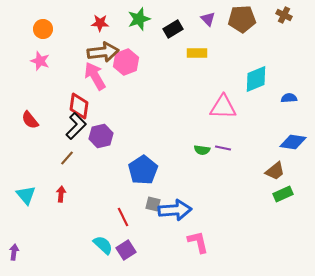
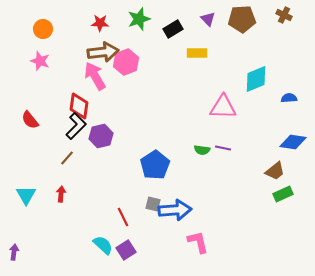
blue pentagon: moved 12 px right, 5 px up
cyan triangle: rotated 10 degrees clockwise
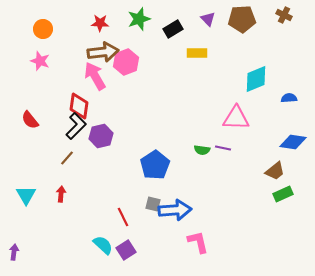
pink triangle: moved 13 px right, 11 px down
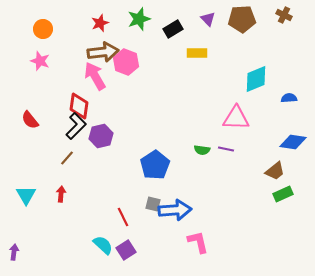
red star: rotated 24 degrees counterclockwise
pink hexagon: rotated 20 degrees counterclockwise
purple line: moved 3 px right, 1 px down
